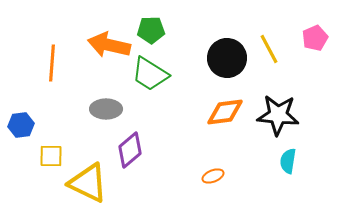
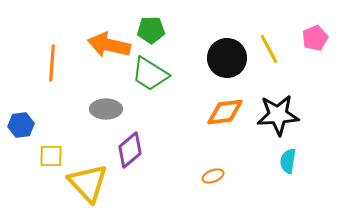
black star: rotated 9 degrees counterclockwise
yellow triangle: rotated 21 degrees clockwise
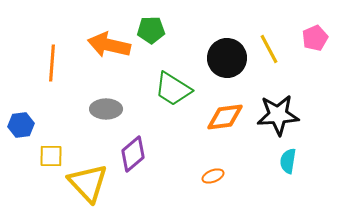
green trapezoid: moved 23 px right, 15 px down
orange diamond: moved 5 px down
purple diamond: moved 3 px right, 4 px down
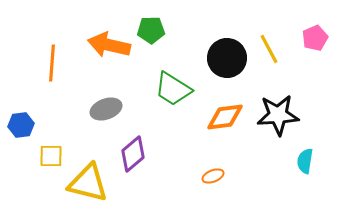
gray ellipse: rotated 20 degrees counterclockwise
cyan semicircle: moved 17 px right
yellow triangle: rotated 33 degrees counterclockwise
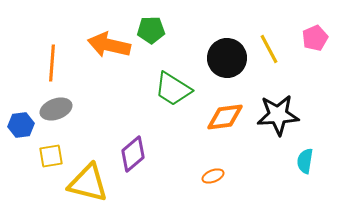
gray ellipse: moved 50 px left
yellow square: rotated 10 degrees counterclockwise
